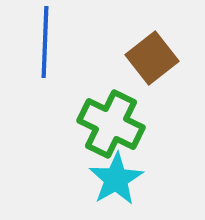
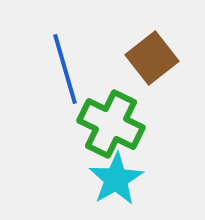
blue line: moved 20 px right, 27 px down; rotated 18 degrees counterclockwise
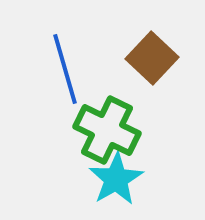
brown square: rotated 9 degrees counterclockwise
green cross: moved 4 px left, 6 px down
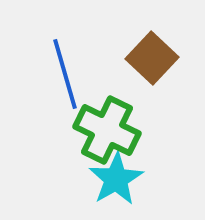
blue line: moved 5 px down
